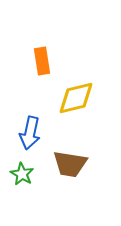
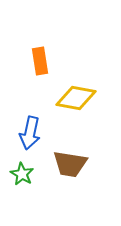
orange rectangle: moved 2 px left
yellow diamond: rotated 24 degrees clockwise
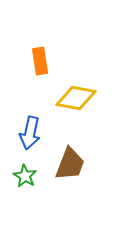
brown trapezoid: rotated 78 degrees counterclockwise
green star: moved 3 px right, 2 px down
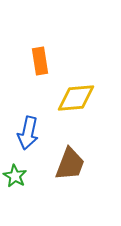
yellow diamond: rotated 15 degrees counterclockwise
blue arrow: moved 2 px left
green star: moved 10 px left
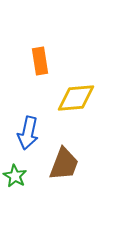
brown trapezoid: moved 6 px left
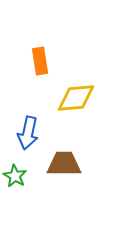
brown trapezoid: rotated 111 degrees counterclockwise
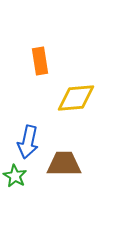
blue arrow: moved 9 px down
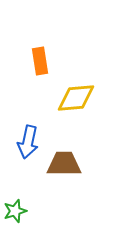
green star: moved 35 px down; rotated 25 degrees clockwise
